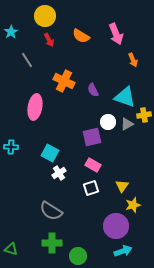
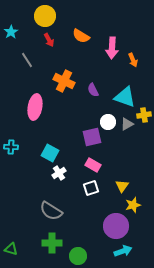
pink arrow: moved 4 px left, 14 px down; rotated 25 degrees clockwise
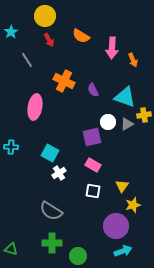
white square: moved 2 px right, 3 px down; rotated 28 degrees clockwise
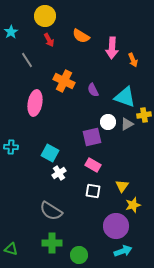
pink ellipse: moved 4 px up
green circle: moved 1 px right, 1 px up
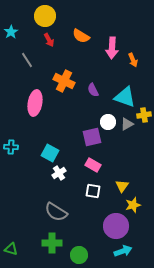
gray semicircle: moved 5 px right, 1 px down
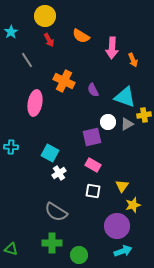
purple circle: moved 1 px right
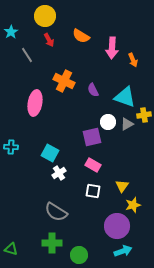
gray line: moved 5 px up
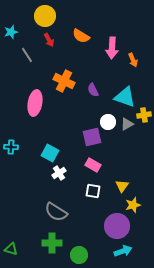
cyan star: rotated 16 degrees clockwise
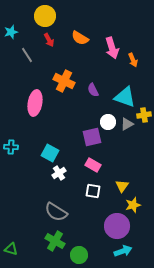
orange semicircle: moved 1 px left, 2 px down
pink arrow: rotated 20 degrees counterclockwise
green cross: moved 3 px right, 2 px up; rotated 30 degrees clockwise
